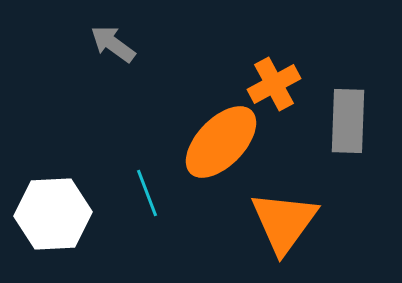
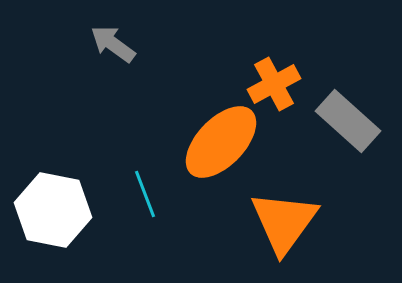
gray rectangle: rotated 50 degrees counterclockwise
cyan line: moved 2 px left, 1 px down
white hexagon: moved 4 px up; rotated 14 degrees clockwise
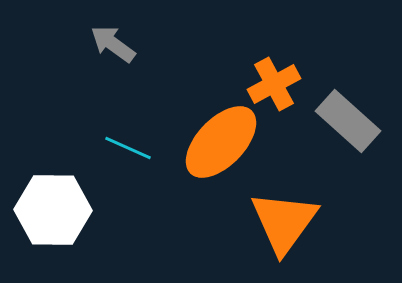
cyan line: moved 17 px left, 46 px up; rotated 45 degrees counterclockwise
white hexagon: rotated 10 degrees counterclockwise
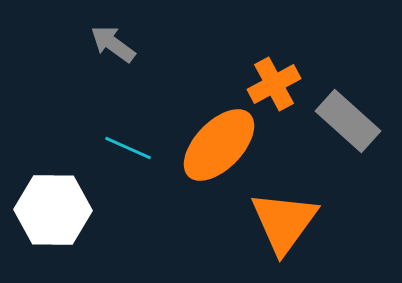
orange ellipse: moved 2 px left, 3 px down
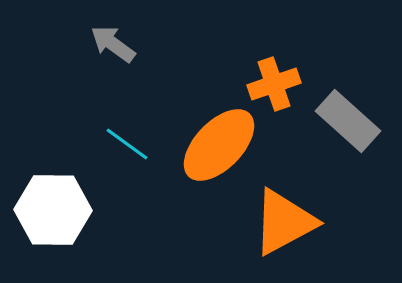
orange cross: rotated 9 degrees clockwise
cyan line: moved 1 px left, 4 px up; rotated 12 degrees clockwise
orange triangle: rotated 26 degrees clockwise
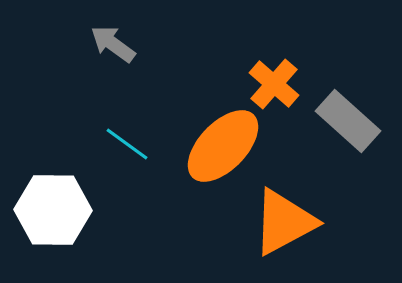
orange cross: rotated 30 degrees counterclockwise
orange ellipse: moved 4 px right, 1 px down
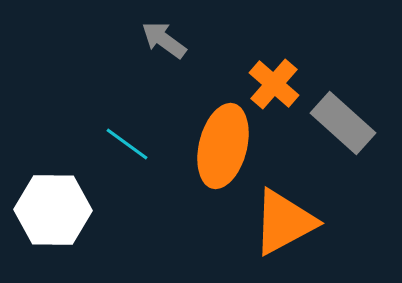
gray arrow: moved 51 px right, 4 px up
gray rectangle: moved 5 px left, 2 px down
orange ellipse: rotated 30 degrees counterclockwise
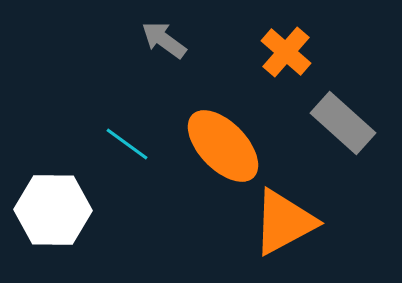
orange cross: moved 12 px right, 32 px up
orange ellipse: rotated 58 degrees counterclockwise
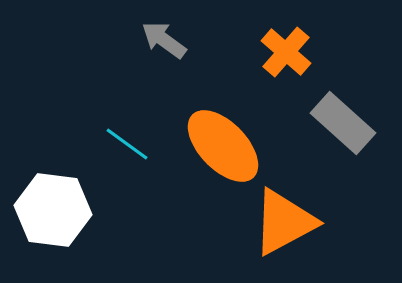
white hexagon: rotated 6 degrees clockwise
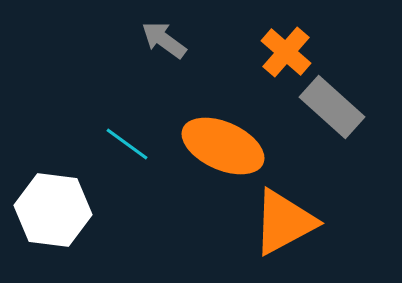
gray rectangle: moved 11 px left, 16 px up
orange ellipse: rotated 22 degrees counterclockwise
